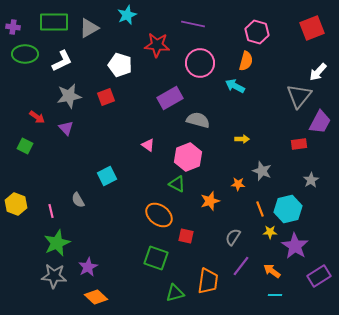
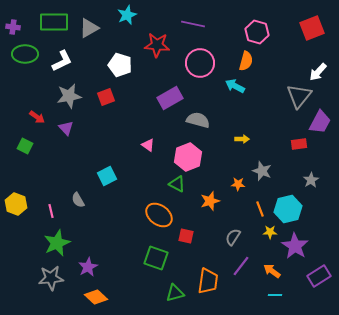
gray star at (54, 276): moved 3 px left, 2 px down; rotated 10 degrees counterclockwise
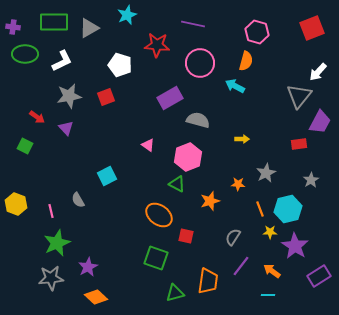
gray star at (262, 171): moved 4 px right, 2 px down; rotated 24 degrees clockwise
cyan line at (275, 295): moved 7 px left
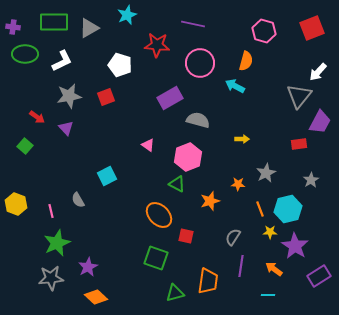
pink hexagon at (257, 32): moved 7 px right, 1 px up
green square at (25, 146): rotated 14 degrees clockwise
orange ellipse at (159, 215): rotated 8 degrees clockwise
purple line at (241, 266): rotated 30 degrees counterclockwise
orange arrow at (272, 271): moved 2 px right, 2 px up
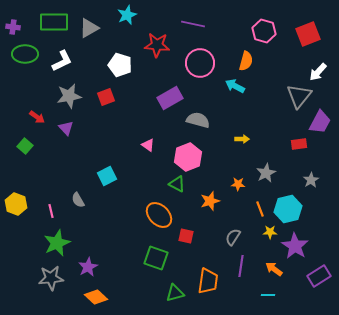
red square at (312, 28): moved 4 px left, 6 px down
